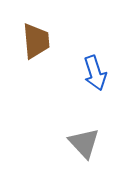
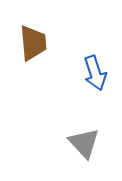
brown trapezoid: moved 3 px left, 2 px down
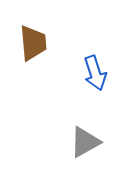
gray triangle: moved 1 px right, 1 px up; rotated 44 degrees clockwise
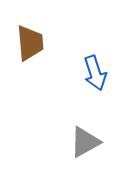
brown trapezoid: moved 3 px left
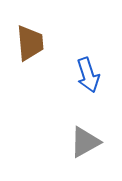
blue arrow: moved 7 px left, 2 px down
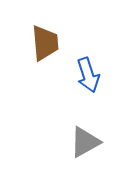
brown trapezoid: moved 15 px right
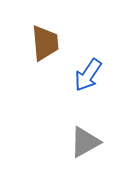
blue arrow: rotated 52 degrees clockwise
